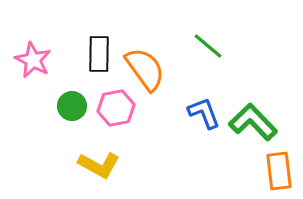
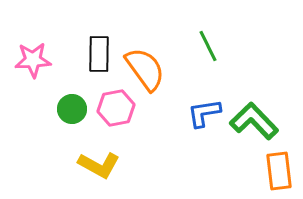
green line: rotated 24 degrees clockwise
pink star: rotated 30 degrees counterclockwise
green circle: moved 3 px down
blue L-shape: rotated 78 degrees counterclockwise
green L-shape: moved 1 px right, 1 px up
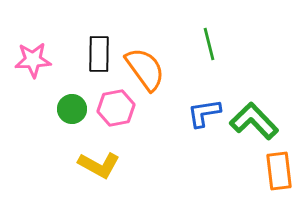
green line: moved 1 px right, 2 px up; rotated 12 degrees clockwise
